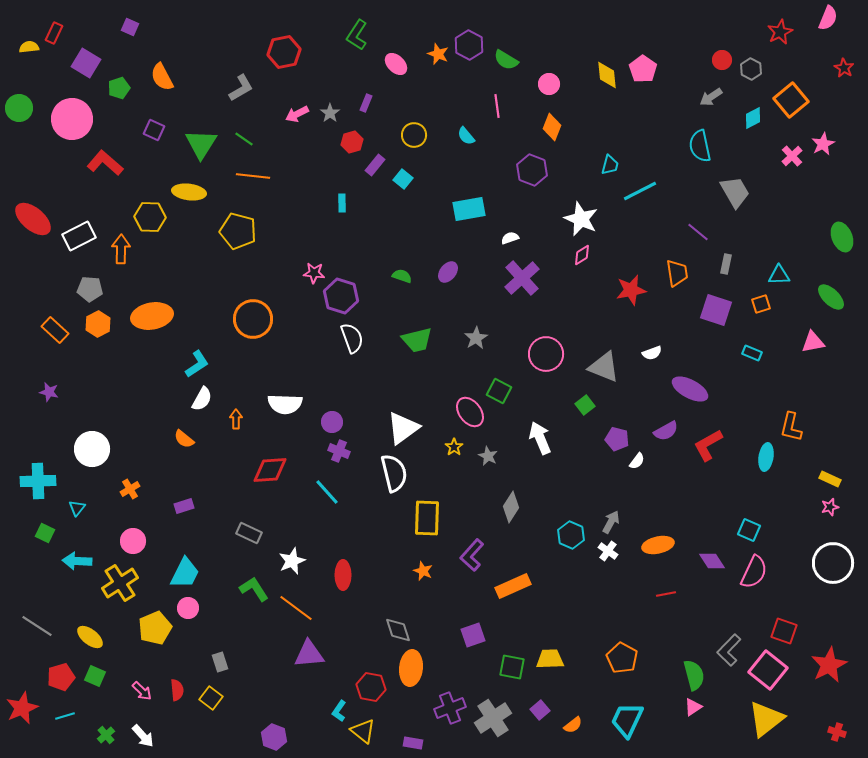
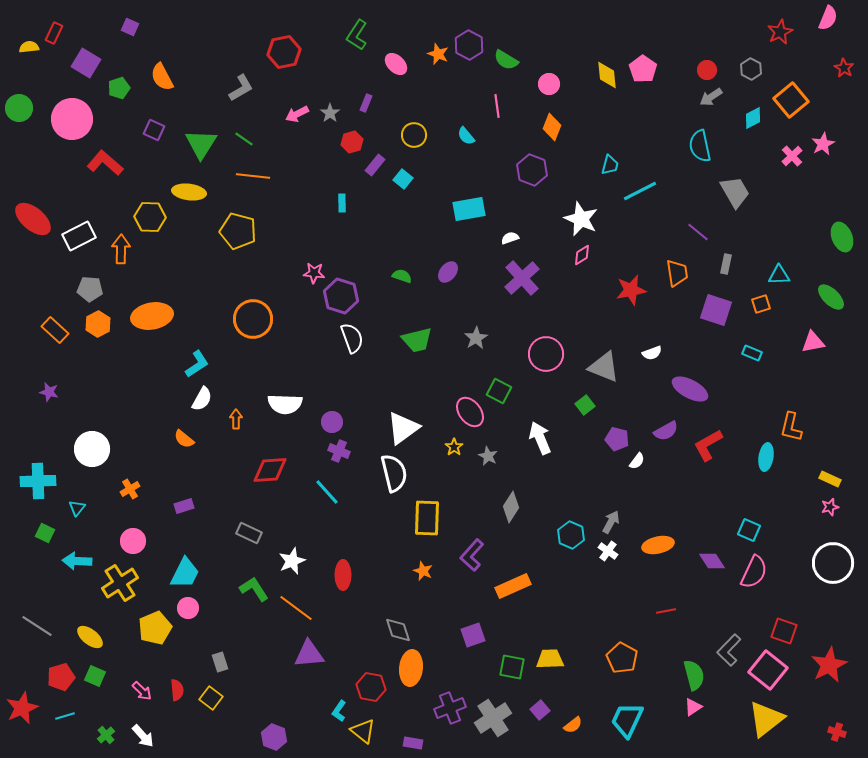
red circle at (722, 60): moved 15 px left, 10 px down
red line at (666, 594): moved 17 px down
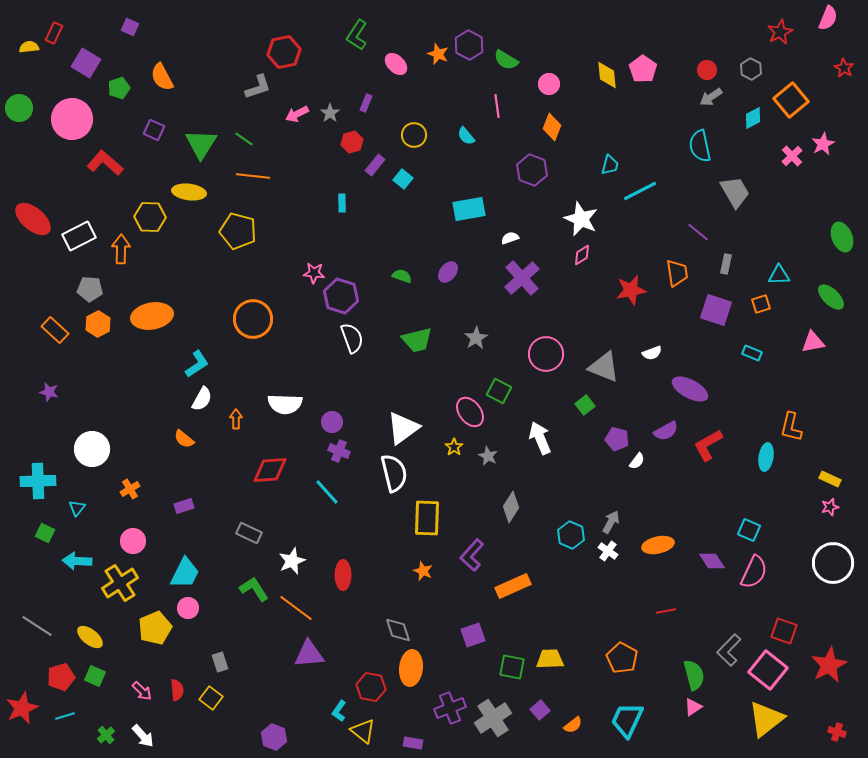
gray L-shape at (241, 88): moved 17 px right, 1 px up; rotated 12 degrees clockwise
